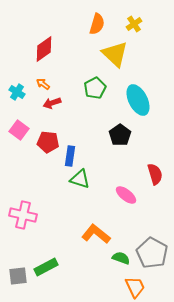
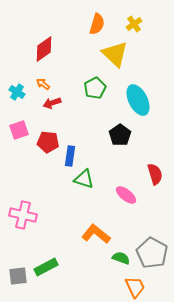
pink square: rotated 36 degrees clockwise
green triangle: moved 4 px right
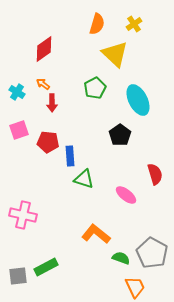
red arrow: rotated 72 degrees counterclockwise
blue rectangle: rotated 12 degrees counterclockwise
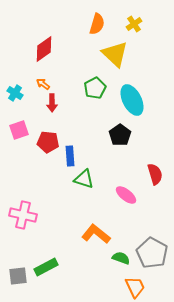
cyan cross: moved 2 px left, 1 px down
cyan ellipse: moved 6 px left
